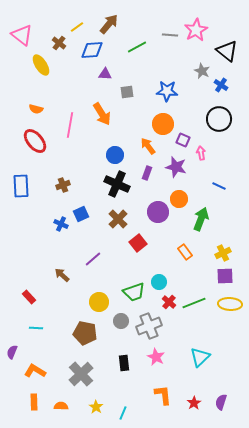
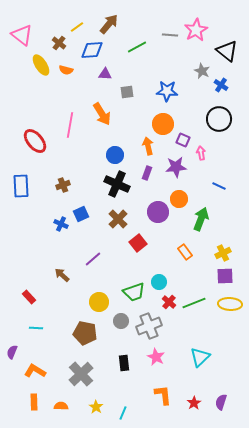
orange semicircle at (36, 109): moved 30 px right, 39 px up
orange arrow at (148, 146): rotated 24 degrees clockwise
purple star at (176, 167): rotated 20 degrees counterclockwise
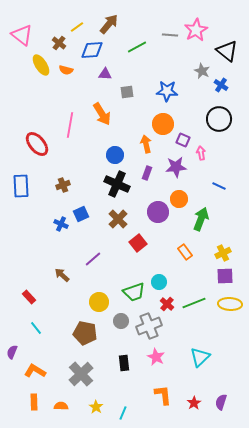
red ellipse at (35, 141): moved 2 px right, 3 px down
orange arrow at (148, 146): moved 2 px left, 2 px up
red cross at (169, 302): moved 2 px left, 2 px down
cyan line at (36, 328): rotated 48 degrees clockwise
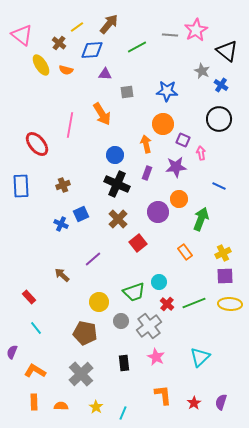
gray cross at (149, 326): rotated 15 degrees counterclockwise
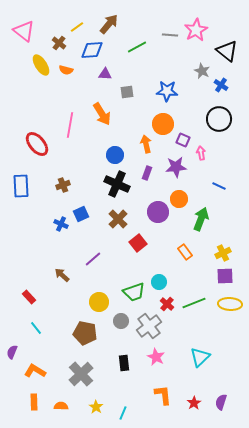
pink triangle at (22, 35): moved 2 px right, 4 px up
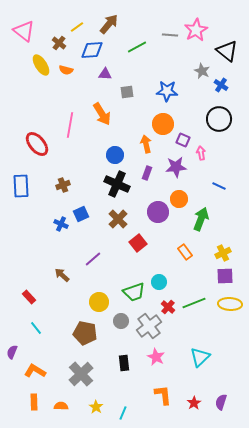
red cross at (167, 304): moved 1 px right, 3 px down
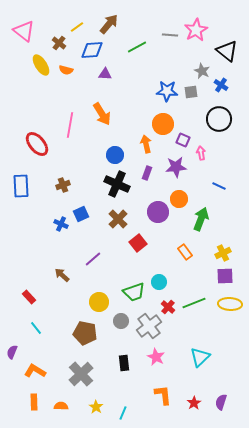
gray square at (127, 92): moved 64 px right
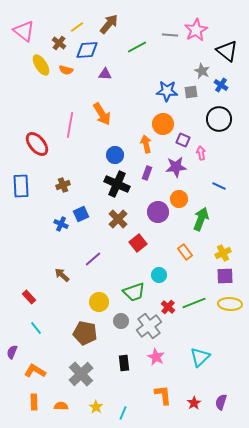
blue diamond at (92, 50): moved 5 px left
cyan circle at (159, 282): moved 7 px up
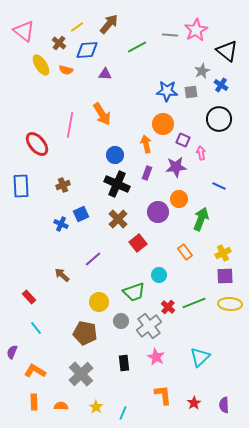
gray star at (202, 71): rotated 21 degrees clockwise
purple semicircle at (221, 402): moved 3 px right, 3 px down; rotated 21 degrees counterclockwise
